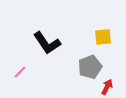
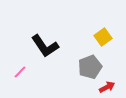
yellow square: rotated 30 degrees counterclockwise
black L-shape: moved 2 px left, 3 px down
red arrow: rotated 35 degrees clockwise
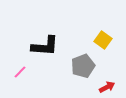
yellow square: moved 3 px down; rotated 18 degrees counterclockwise
black L-shape: rotated 52 degrees counterclockwise
gray pentagon: moved 7 px left, 1 px up
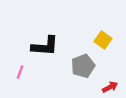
pink line: rotated 24 degrees counterclockwise
red arrow: moved 3 px right
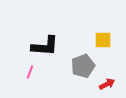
yellow square: rotated 36 degrees counterclockwise
pink line: moved 10 px right
red arrow: moved 3 px left, 3 px up
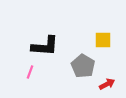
gray pentagon: rotated 20 degrees counterclockwise
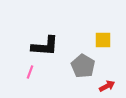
red arrow: moved 2 px down
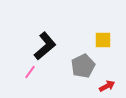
black L-shape: rotated 44 degrees counterclockwise
gray pentagon: rotated 15 degrees clockwise
pink line: rotated 16 degrees clockwise
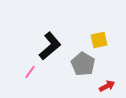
yellow square: moved 4 px left; rotated 12 degrees counterclockwise
black L-shape: moved 5 px right
gray pentagon: moved 2 px up; rotated 15 degrees counterclockwise
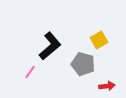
yellow square: rotated 18 degrees counterclockwise
gray pentagon: rotated 15 degrees counterclockwise
red arrow: rotated 21 degrees clockwise
